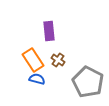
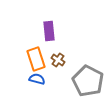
orange rectangle: moved 3 px right, 1 px up; rotated 15 degrees clockwise
gray pentagon: moved 1 px up
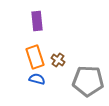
purple rectangle: moved 12 px left, 10 px up
orange rectangle: moved 1 px left, 2 px up
gray pentagon: rotated 24 degrees counterclockwise
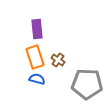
purple rectangle: moved 8 px down
gray pentagon: moved 1 px left, 3 px down
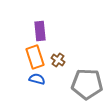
purple rectangle: moved 3 px right, 2 px down
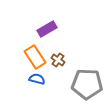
purple rectangle: moved 7 px right, 2 px up; rotated 66 degrees clockwise
orange rectangle: rotated 15 degrees counterclockwise
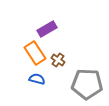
orange rectangle: moved 4 px up
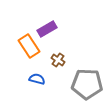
orange rectangle: moved 6 px left, 7 px up
